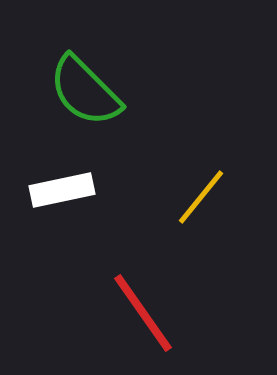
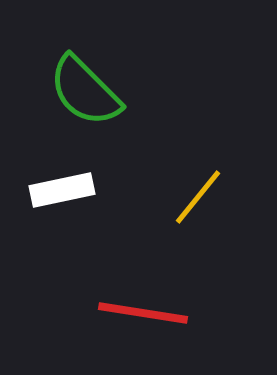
yellow line: moved 3 px left
red line: rotated 46 degrees counterclockwise
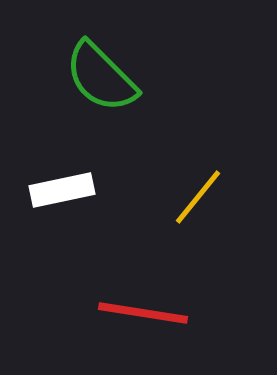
green semicircle: moved 16 px right, 14 px up
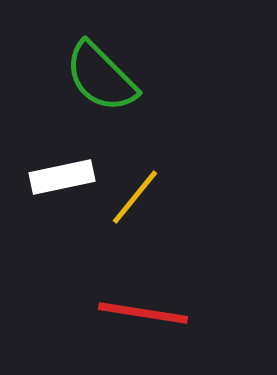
white rectangle: moved 13 px up
yellow line: moved 63 px left
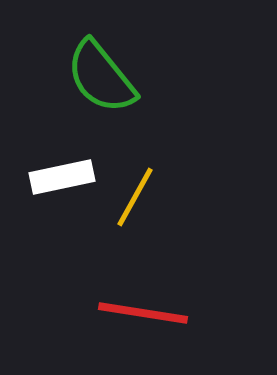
green semicircle: rotated 6 degrees clockwise
yellow line: rotated 10 degrees counterclockwise
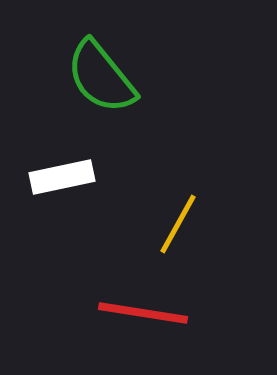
yellow line: moved 43 px right, 27 px down
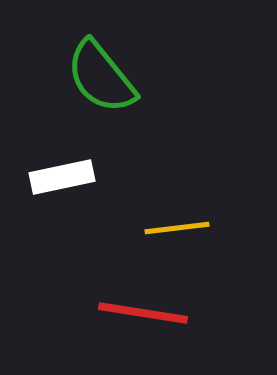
yellow line: moved 1 px left, 4 px down; rotated 54 degrees clockwise
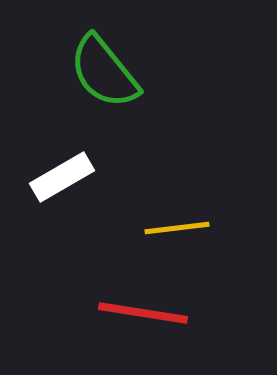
green semicircle: moved 3 px right, 5 px up
white rectangle: rotated 18 degrees counterclockwise
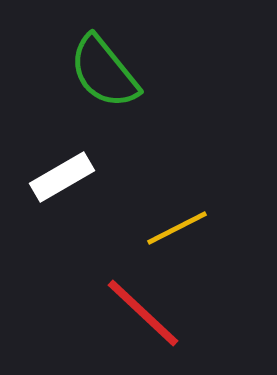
yellow line: rotated 20 degrees counterclockwise
red line: rotated 34 degrees clockwise
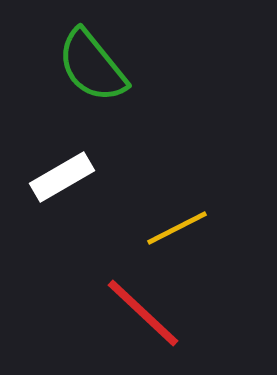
green semicircle: moved 12 px left, 6 px up
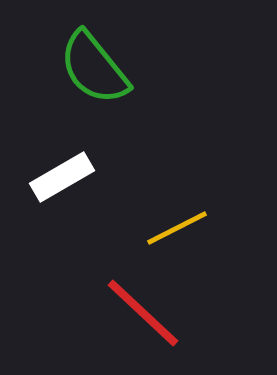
green semicircle: moved 2 px right, 2 px down
